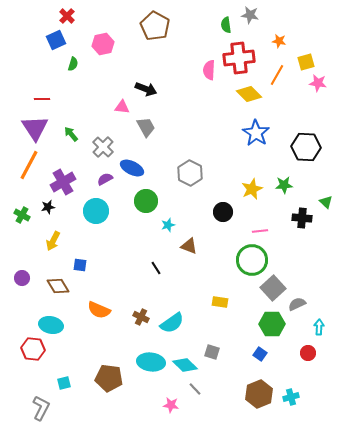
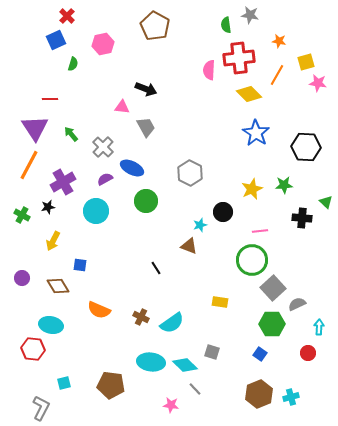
red line at (42, 99): moved 8 px right
cyan star at (168, 225): moved 32 px right
brown pentagon at (109, 378): moved 2 px right, 7 px down
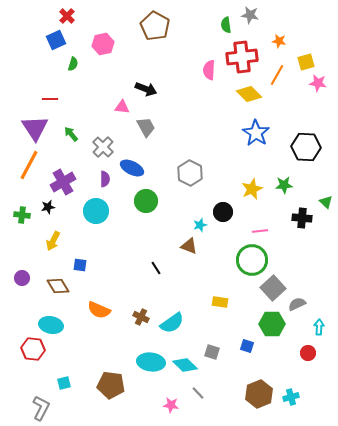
red cross at (239, 58): moved 3 px right, 1 px up
purple semicircle at (105, 179): rotated 119 degrees clockwise
green cross at (22, 215): rotated 21 degrees counterclockwise
blue square at (260, 354): moved 13 px left, 8 px up; rotated 16 degrees counterclockwise
gray line at (195, 389): moved 3 px right, 4 px down
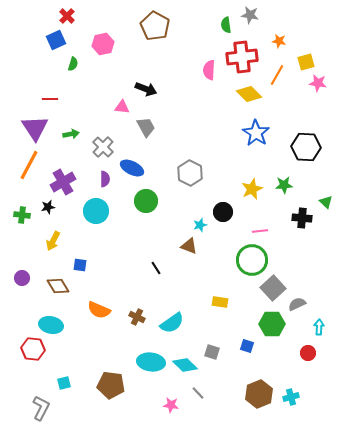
green arrow at (71, 134): rotated 119 degrees clockwise
brown cross at (141, 317): moved 4 px left
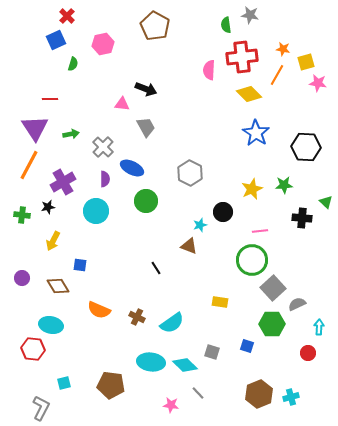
orange star at (279, 41): moved 4 px right, 8 px down
pink triangle at (122, 107): moved 3 px up
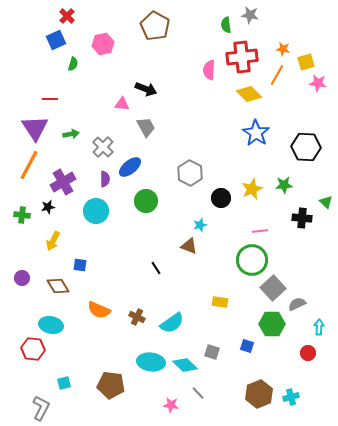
blue ellipse at (132, 168): moved 2 px left, 1 px up; rotated 65 degrees counterclockwise
black circle at (223, 212): moved 2 px left, 14 px up
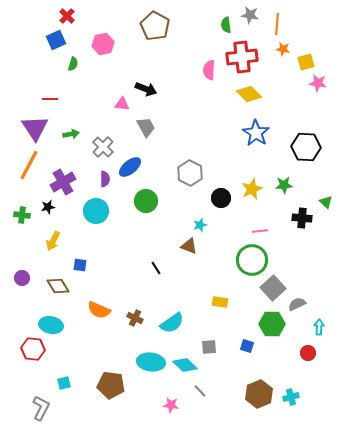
orange line at (277, 75): moved 51 px up; rotated 25 degrees counterclockwise
brown cross at (137, 317): moved 2 px left, 1 px down
gray square at (212, 352): moved 3 px left, 5 px up; rotated 21 degrees counterclockwise
gray line at (198, 393): moved 2 px right, 2 px up
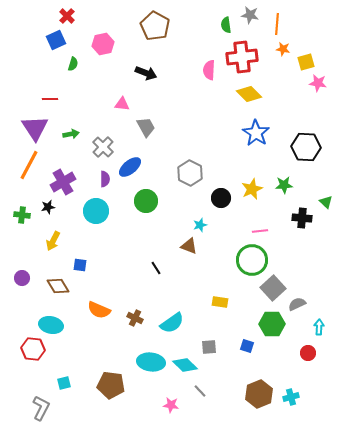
black arrow at (146, 89): moved 16 px up
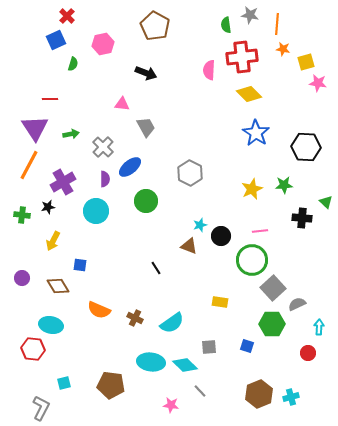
black circle at (221, 198): moved 38 px down
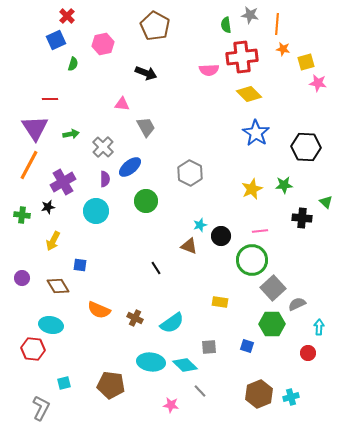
pink semicircle at (209, 70): rotated 96 degrees counterclockwise
